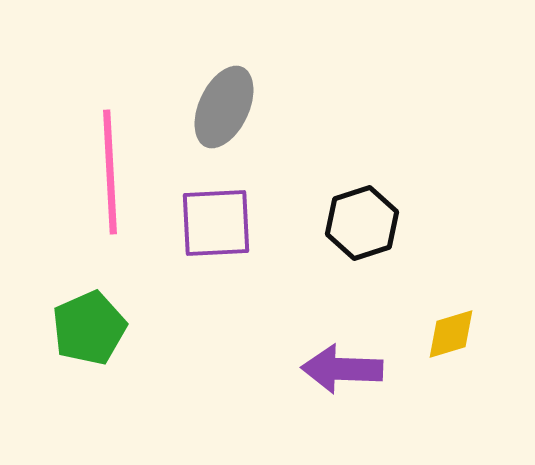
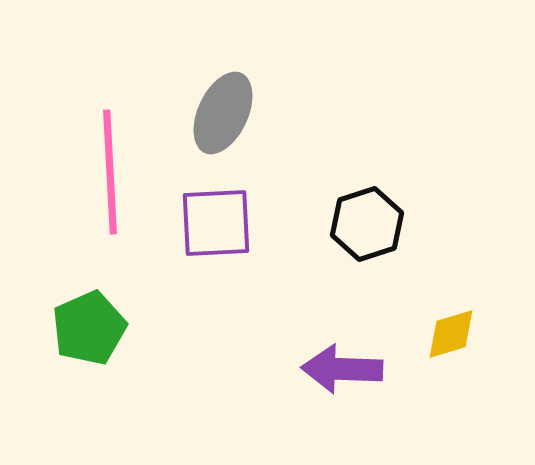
gray ellipse: moved 1 px left, 6 px down
black hexagon: moved 5 px right, 1 px down
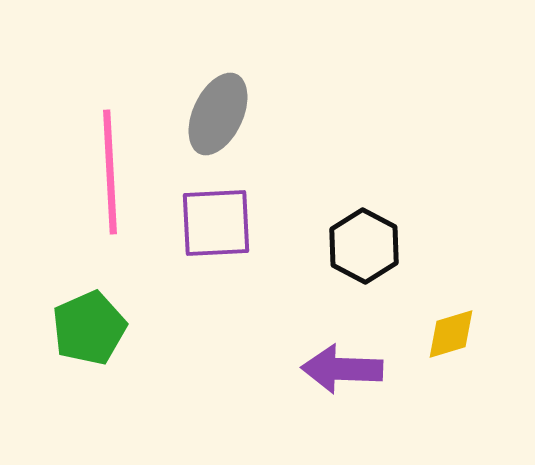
gray ellipse: moved 5 px left, 1 px down
black hexagon: moved 3 px left, 22 px down; rotated 14 degrees counterclockwise
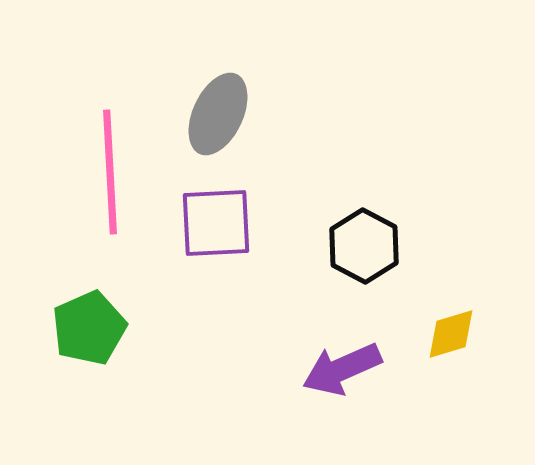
purple arrow: rotated 26 degrees counterclockwise
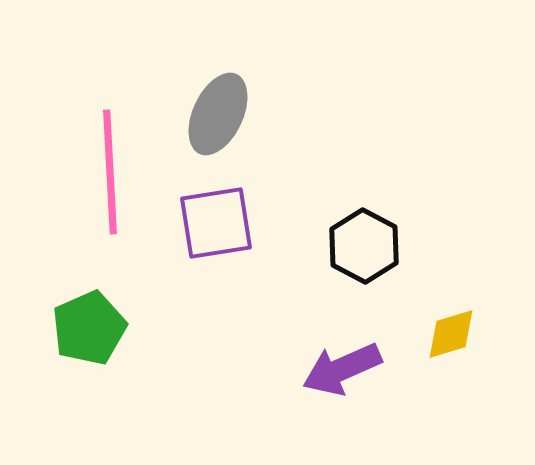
purple square: rotated 6 degrees counterclockwise
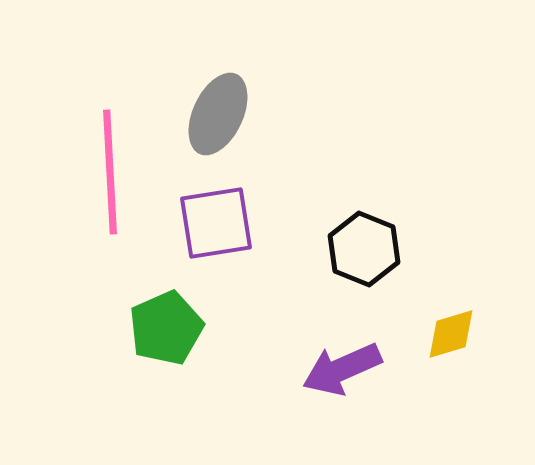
black hexagon: moved 3 px down; rotated 6 degrees counterclockwise
green pentagon: moved 77 px right
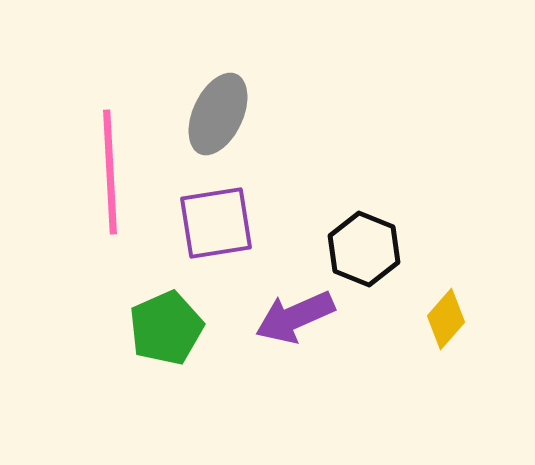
yellow diamond: moved 5 px left, 15 px up; rotated 32 degrees counterclockwise
purple arrow: moved 47 px left, 52 px up
